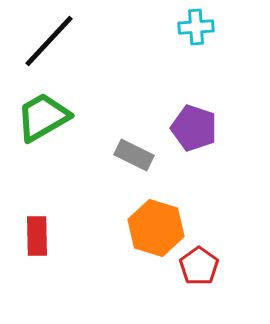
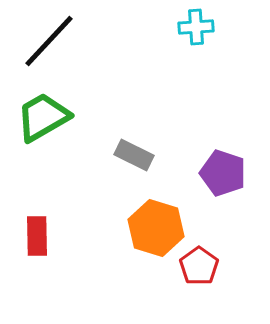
purple pentagon: moved 29 px right, 45 px down
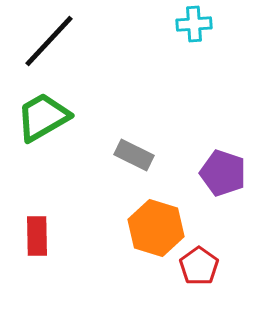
cyan cross: moved 2 px left, 3 px up
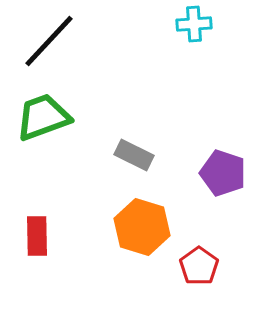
green trapezoid: rotated 10 degrees clockwise
orange hexagon: moved 14 px left, 1 px up
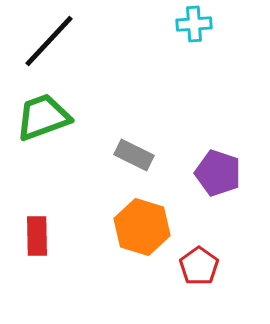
purple pentagon: moved 5 px left
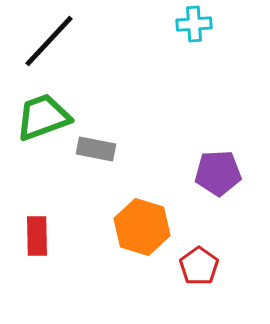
gray rectangle: moved 38 px left, 6 px up; rotated 15 degrees counterclockwise
purple pentagon: rotated 21 degrees counterclockwise
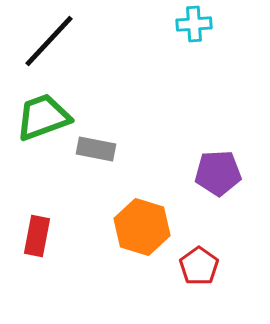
red rectangle: rotated 12 degrees clockwise
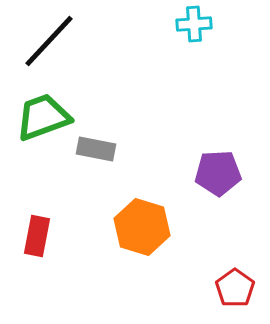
red pentagon: moved 36 px right, 22 px down
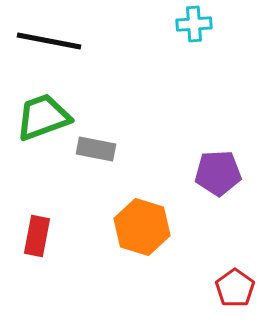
black line: rotated 58 degrees clockwise
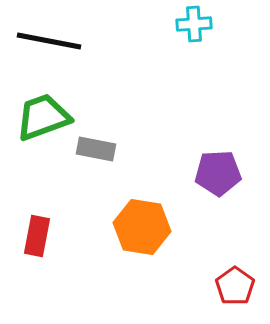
orange hexagon: rotated 8 degrees counterclockwise
red pentagon: moved 2 px up
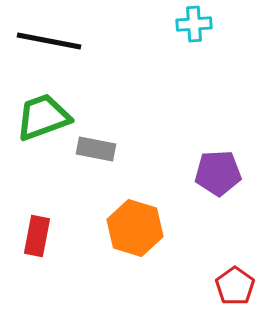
orange hexagon: moved 7 px left, 1 px down; rotated 8 degrees clockwise
